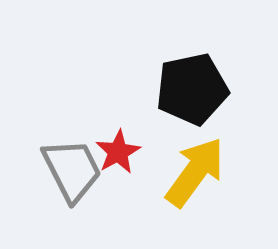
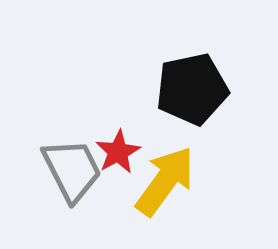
yellow arrow: moved 30 px left, 9 px down
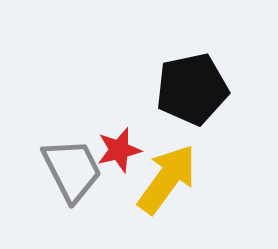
red star: moved 1 px right, 2 px up; rotated 15 degrees clockwise
yellow arrow: moved 2 px right, 2 px up
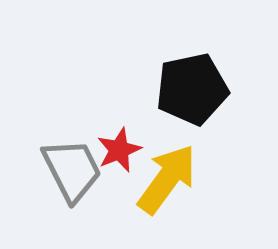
red star: rotated 9 degrees counterclockwise
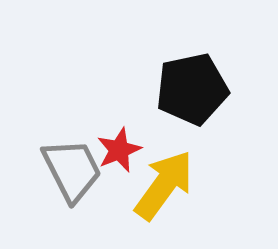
yellow arrow: moved 3 px left, 6 px down
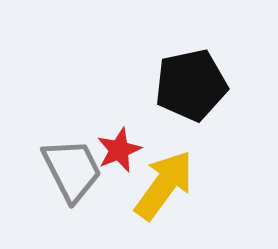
black pentagon: moved 1 px left, 4 px up
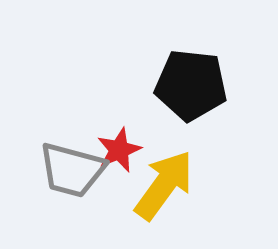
black pentagon: rotated 18 degrees clockwise
gray trapezoid: rotated 132 degrees clockwise
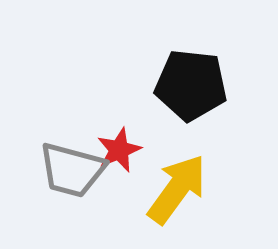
yellow arrow: moved 13 px right, 4 px down
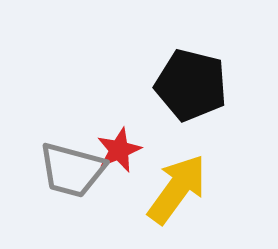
black pentagon: rotated 8 degrees clockwise
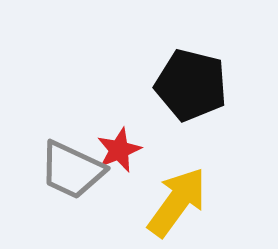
gray trapezoid: rotated 10 degrees clockwise
yellow arrow: moved 13 px down
